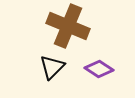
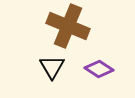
black triangle: rotated 16 degrees counterclockwise
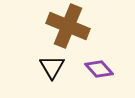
purple diamond: rotated 16 degrees clockwise
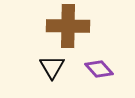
brown cross: rotated 21 degrees counterclockwise
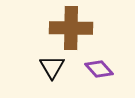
brown cross: moved 3 px right, 2 px down
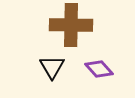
brown cross: moved 3 px up
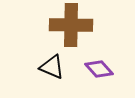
black triangle: rotated 36 degrees counterclockwise
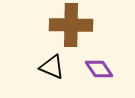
purple diamond: rotated 8 degrees clockwise
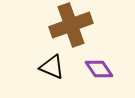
brown cross: rotated 21 degrees counterclockwise
